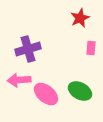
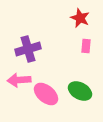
red star: rotated 24 degrees counterclockwise
pink rectangle: moved 5 px left, 2 px up
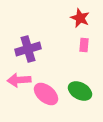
pink rectangle: moved 2 px left, 1 px up
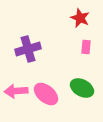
pink rectangle: moved 2 px right, 2 px down
pink arrow: moved 3 px left, 11 px down
green ellipse: moved 2 px right, 3 px up
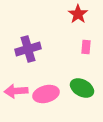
red star: moved 2 px left, 4 px up; rotated 12 degrees clockwise
pink ellipse: rotated 55 degrees counterclockwise
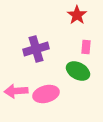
red star: moved 1 px left, 1 px down
purple cross: moved 8 px right
green ellipse: moved 4 px left, 17 px up
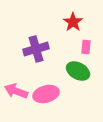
red star: moved 4 px left, 7 px down
pink arrow: rotated 25 degrees clockwise
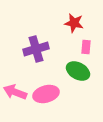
red star: moved 1 px right, 1 px down; rotated 24 degrees counterclockwise
pink arrow: moved 1 px left, 1 px down
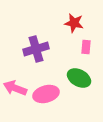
green ellipse: moved 1 px right, 7 px down
pink arrow: moved 4 px up
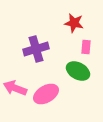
green ellipse: moved 1 px left, 7 px up
pink ellipse: rotated 15 degrees counterclockwise
